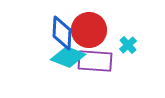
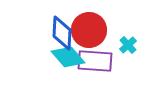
cyan diamond: rotated 28 degrees clockwise
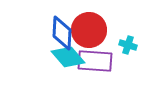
cyan cross: rotated 30 degrees counterclockwise
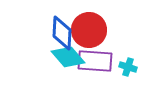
cyan cross: moved 22 px down
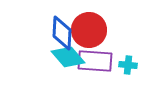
cyan cross: moved 2 px up; rotated 12 degrees counterclockwise
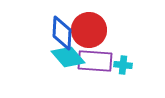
cyan cross: moved 5 px left
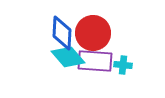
red circle: moved 4 px right, 3 px down
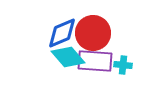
blue diamond: rotated 64 degrees clockwise
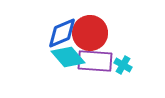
red circle: moved 3 px left
cyan cross: rotated 24 degrees clockwise
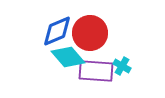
blue diamond: moved 5 px left, 2 px up
purple rectangle: moved 1 px right, 10 px down
cyan cross: moved 1 px left, 1 px down
